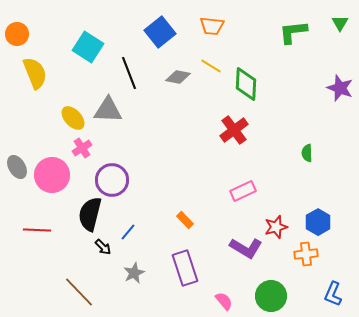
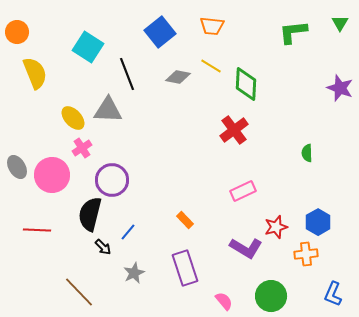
orange circle: moved 2 px up
black line: moved 2 px left, 1 px down
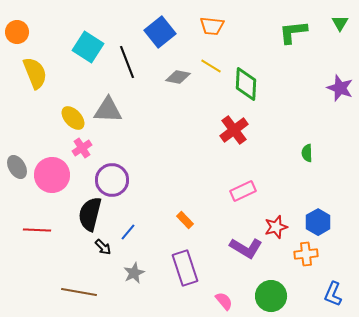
black line: moved 12 px up
brown line: rotated 36 degrees counterclockwise
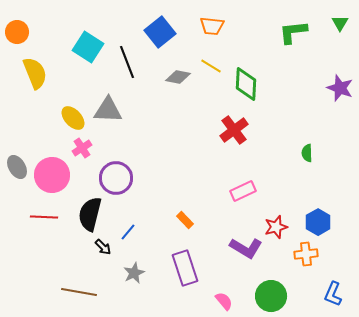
purple circle: moved 4 px right, 2 px up
red line: moved 7 px right, 13 px up
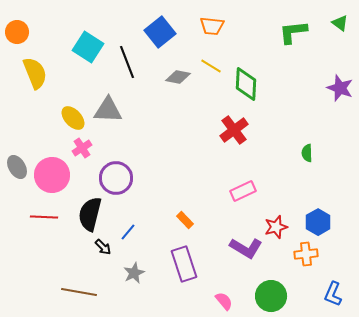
green triangle: rotated 24 degrees counterclockwise
purple rectangle: moved 1 px left, 4 px up
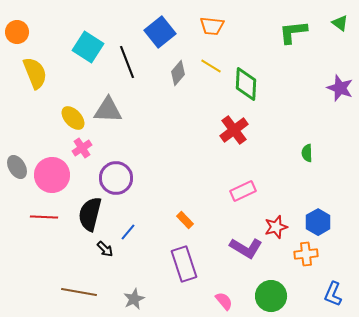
gray diamond: moved 4 px up; rotated 60 degrees counterclockwise
black arrow: moved 2 px right, 2 px down
gray star: moved 26 px down
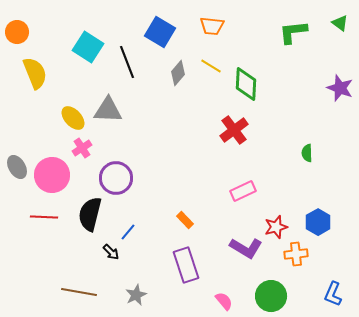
blue square: rotated 20 degrees counterclockwise
black arrow: moved 6 px right, 3 px down
orange cross: moved 10 px left
purple rectangle: moved 2 px right, 1 px down
gray star: moved 2 px right, 4 px up
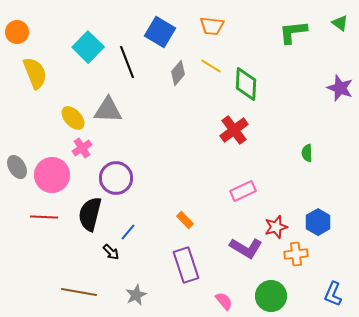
cyan square: rotated 12 degrees clockwise
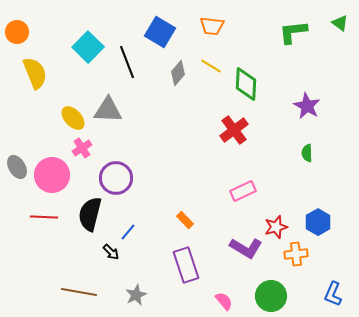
purple star: moved 33 px left, 18 px down; rotated 8 degrees clockwise
